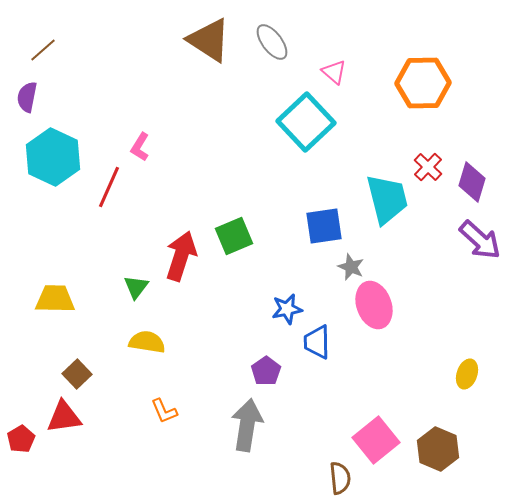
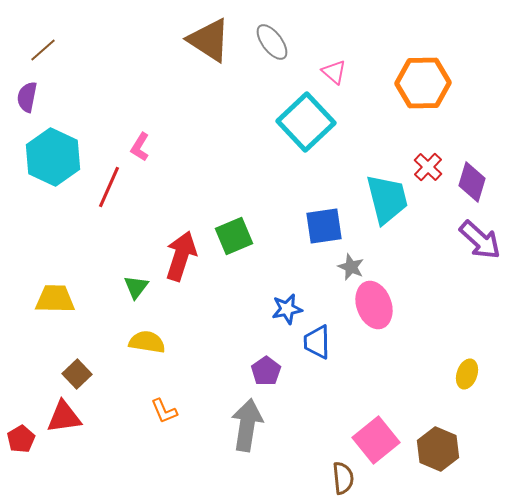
brown semicircle: moved 3 px right
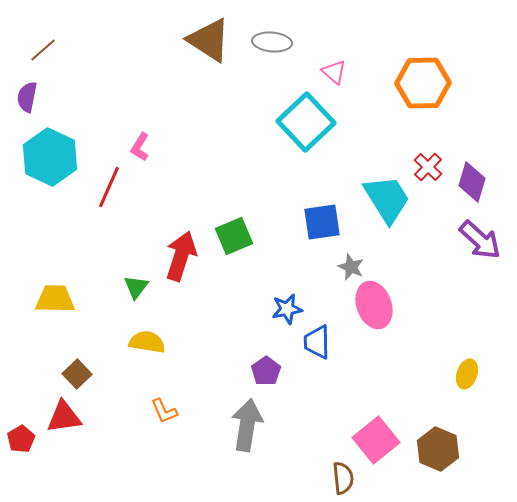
gray ellipse: rotated 48 degrees counterclockwise
cyan hexagon: moved 3 px left
cyan trapezoid: rotated 18 degrees counterclockwise
blue square: moved 2 px left, 4 px up
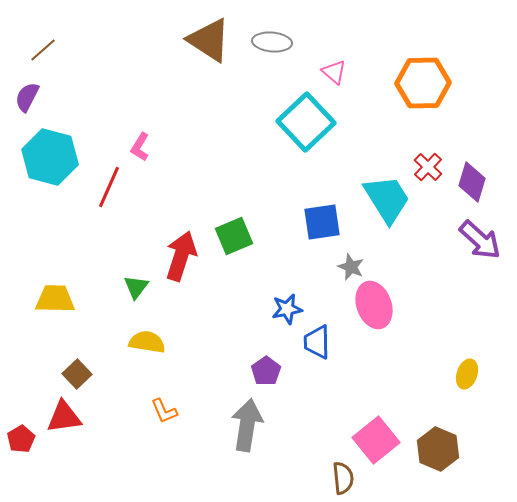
purple semicircle: rotated 16 degrees clockwise
cyan hexagon: rotated 10 degrees counterclockwise
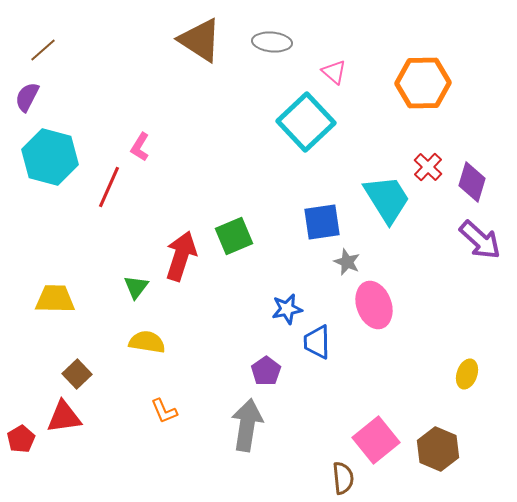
brown triangle: moved 9 px left
gray star: moved 4 px left, 5 px up
